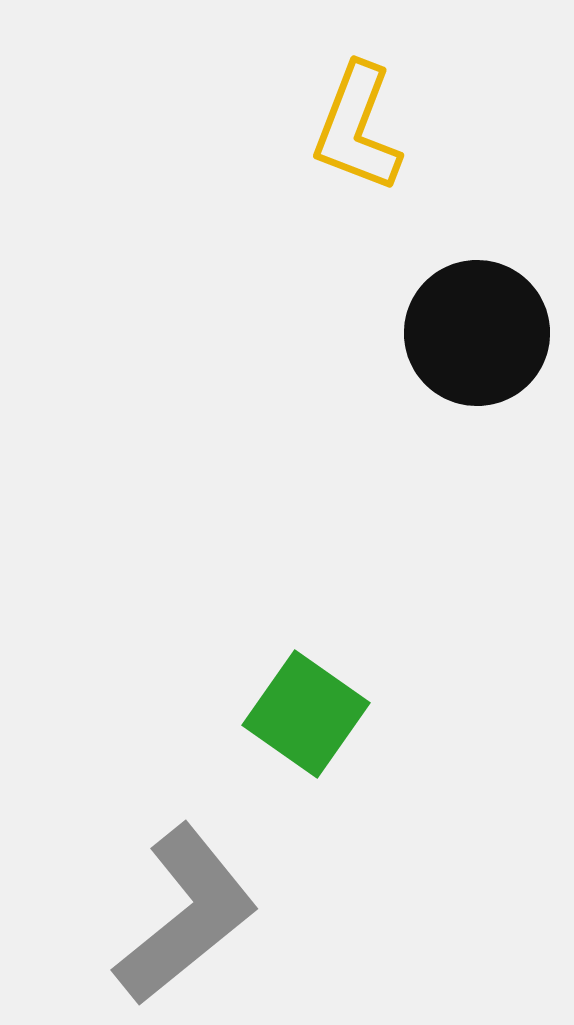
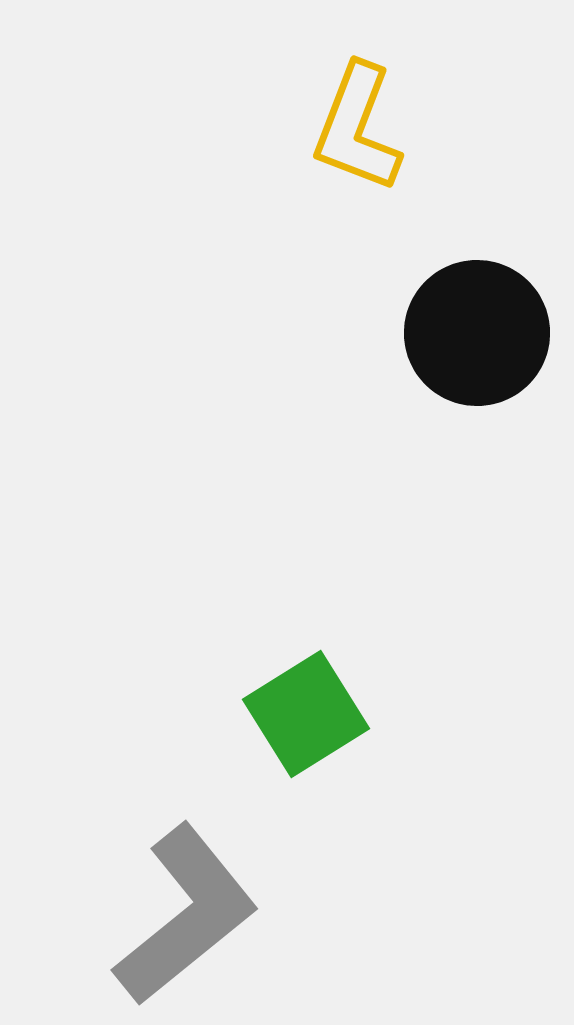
green square: rotated 23 degrees clockwise
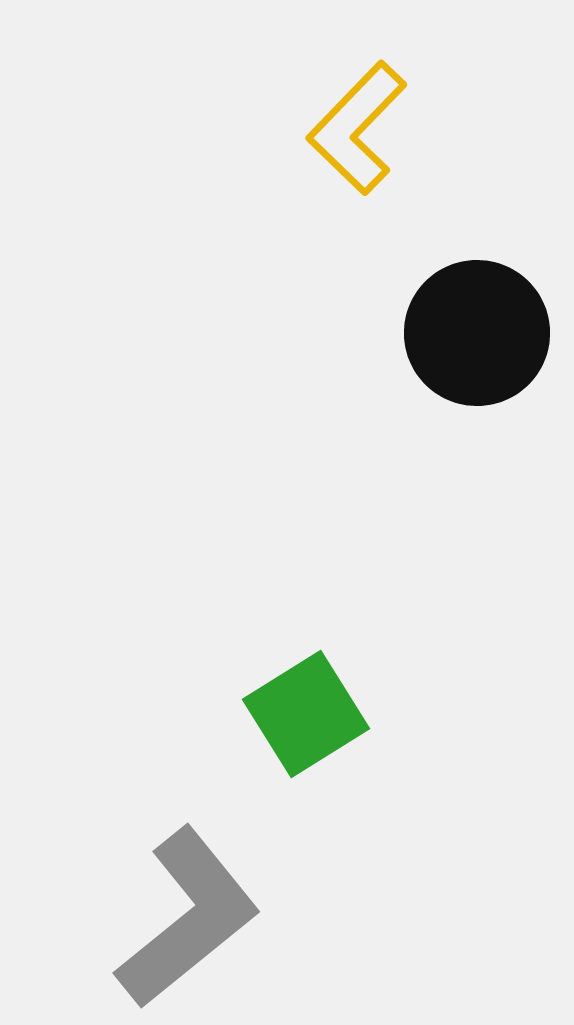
yellow L-shape: rotated 23 degrees clockwise
gray L-shape: moved 2 px right, 3 px down
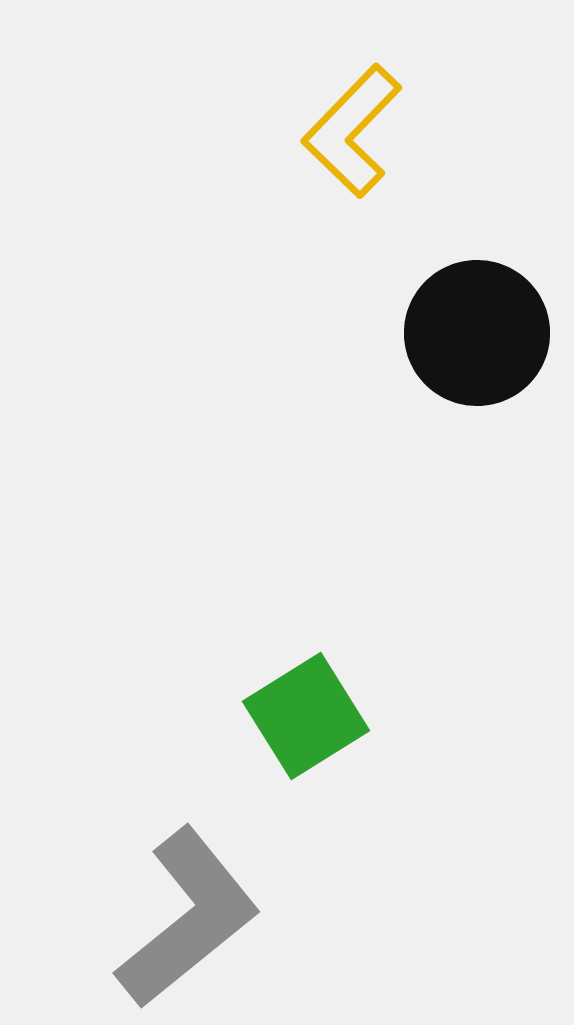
yellow L-shape: moved 5 px left, 3 px down
green square: moved 2 px down
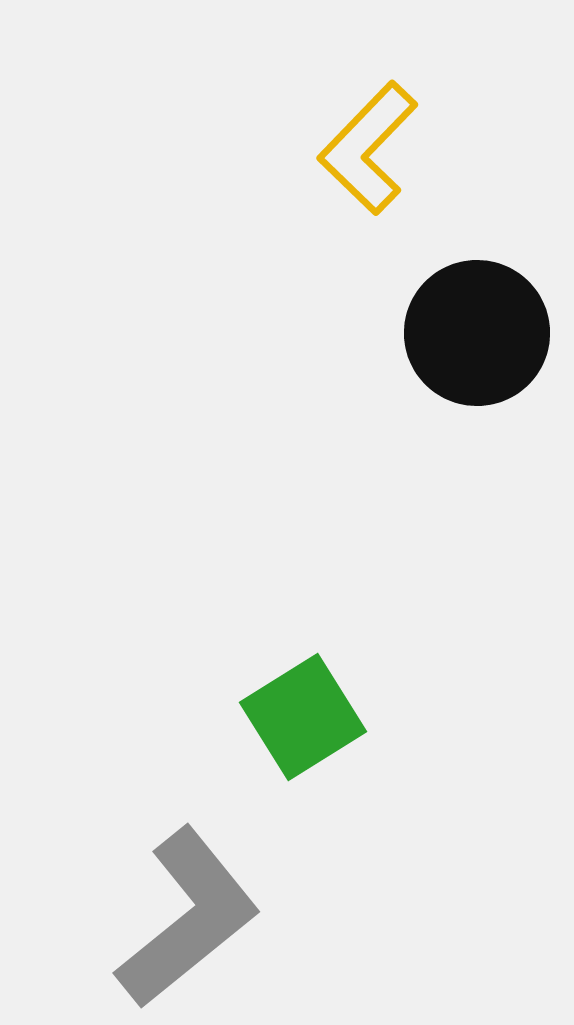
yellow L-shape: moved 16 px right, 17 px down
green square: moved 3 px left, 1 px down
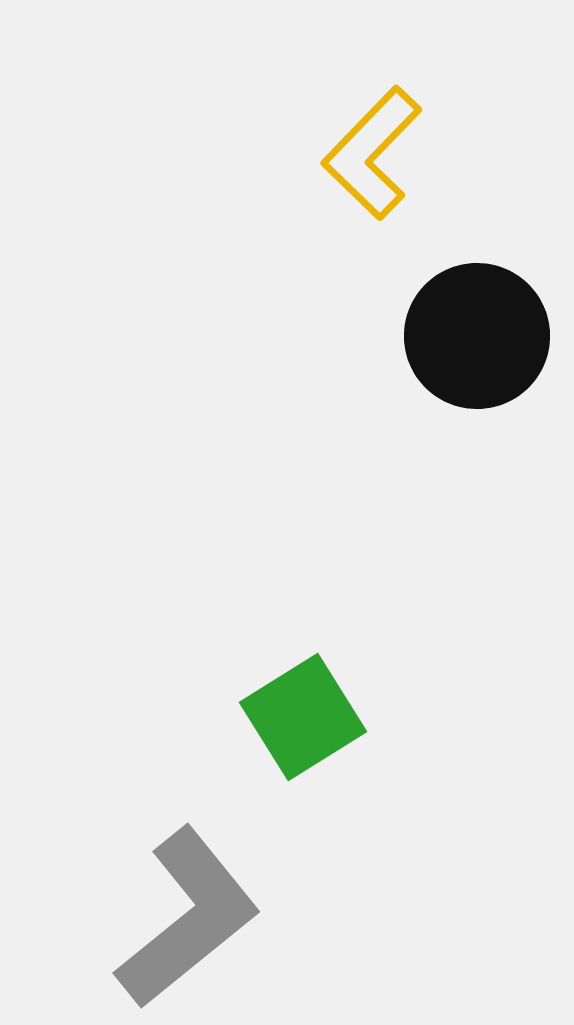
yellow L-shape: moved 4 px right, 5 px down
black circle: moved 3 px down
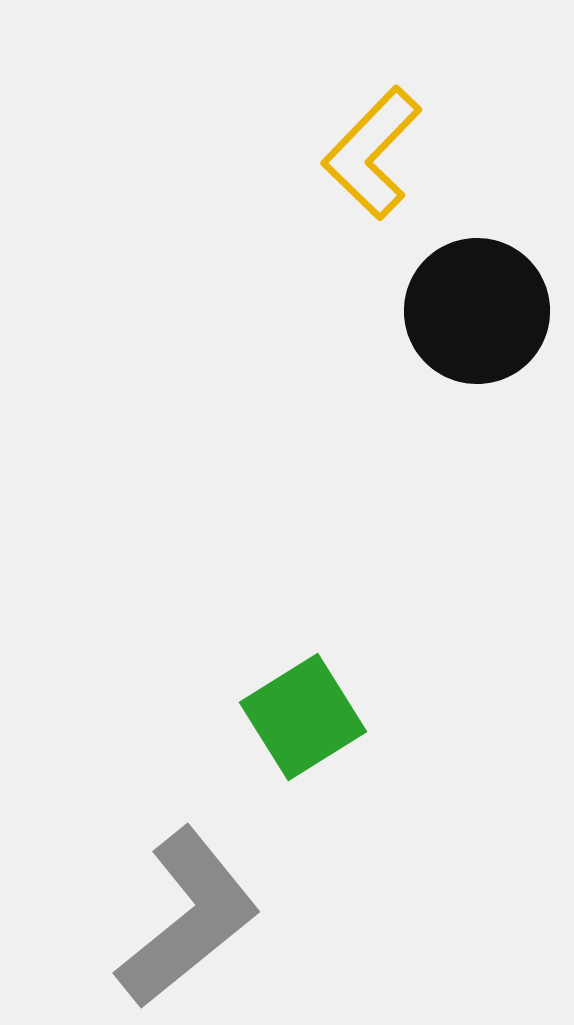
black circle: moved 25 px up
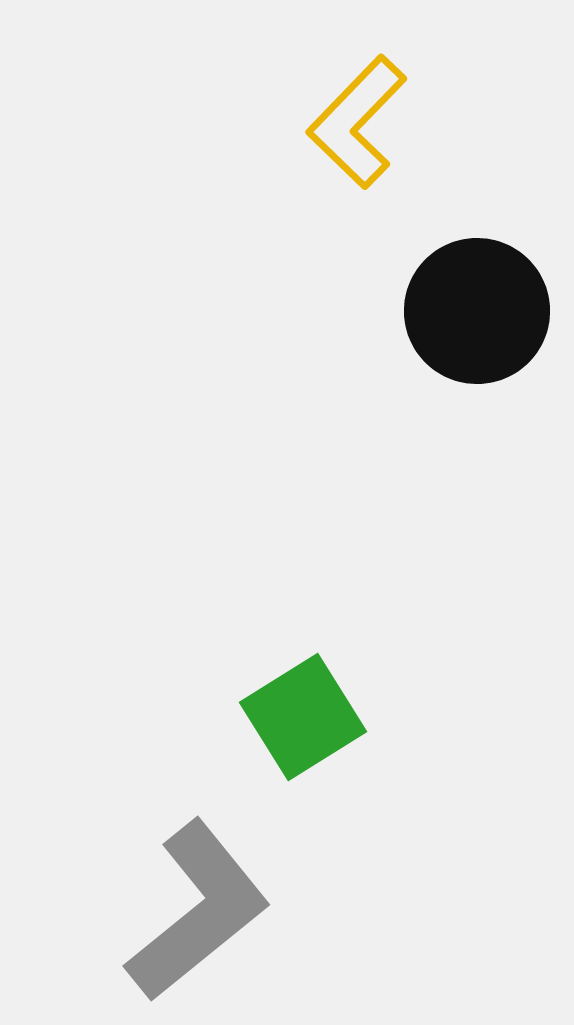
yellow L-shape: moved 15 px left, 31 px up
gray L-shape: moved 10 px right, 7 px up
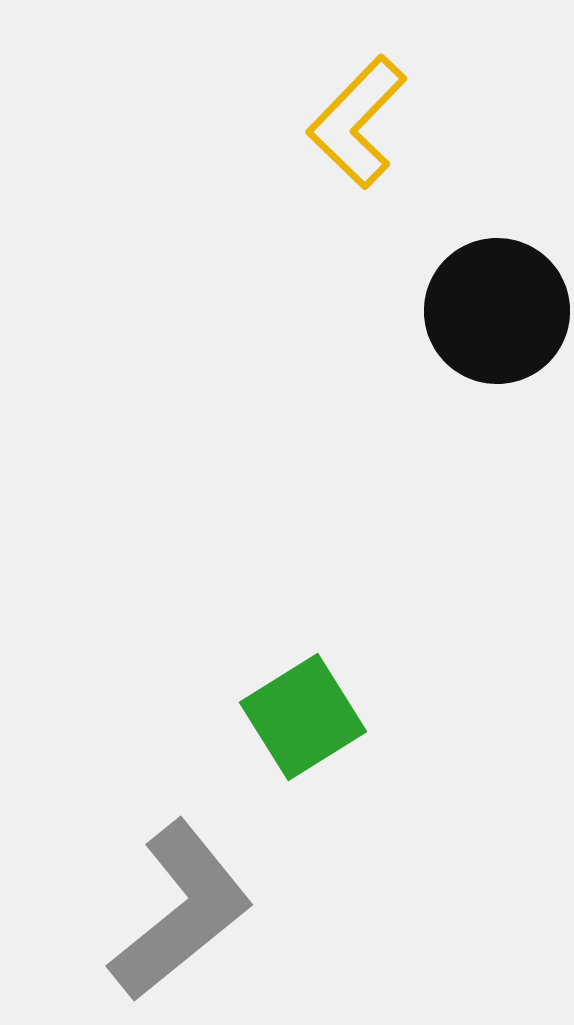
black circle: moved 20 px right
gray L-shape: moved 17 px left
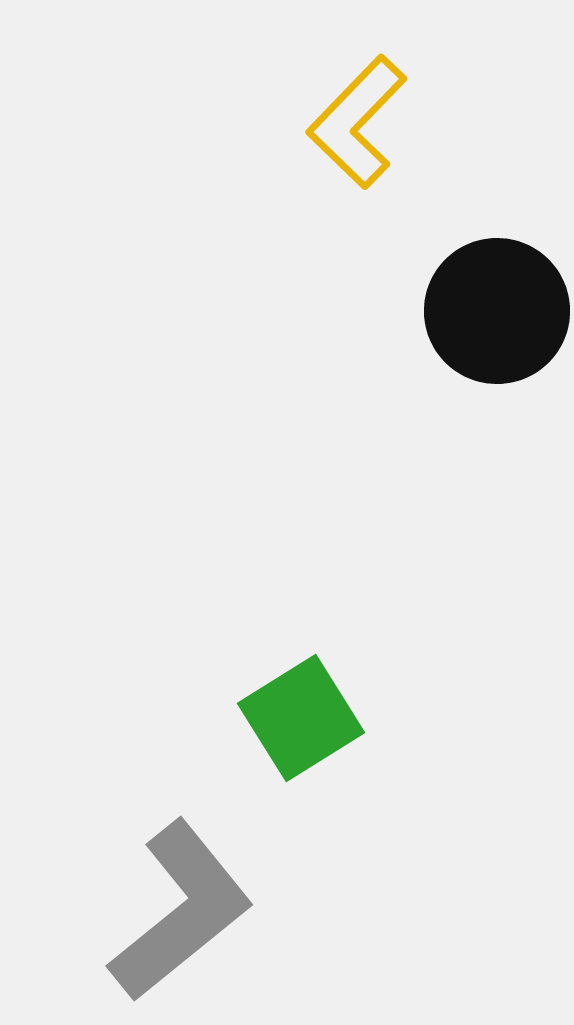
green square: moved 2 px left, 1 px down
